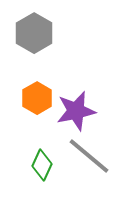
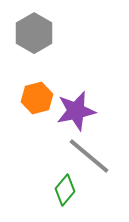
orange hexagon: rotated 16 degrees clockwise
green diamond: moved 23 px right, 25 px down; rotated 16 degrees clockwise
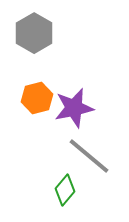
purple star: moved 2 px left, 3 px up
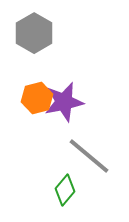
purple star: moved 10 px left, 6 px up
